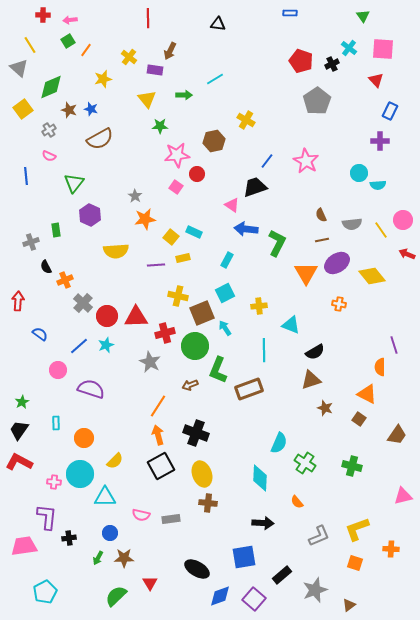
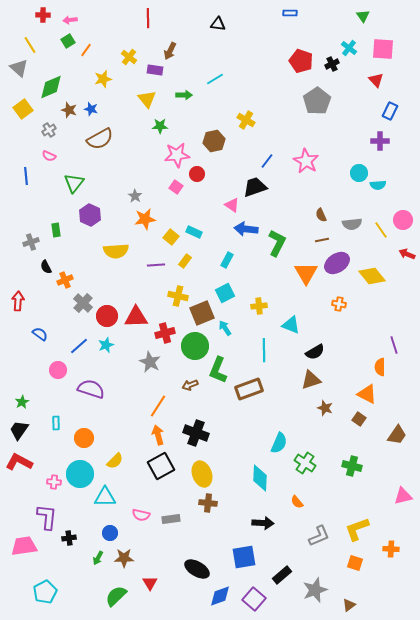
yellow rectangle at (183, 258): moved 2 px right, 3 px down; rotated 40 degrees counterclockwise
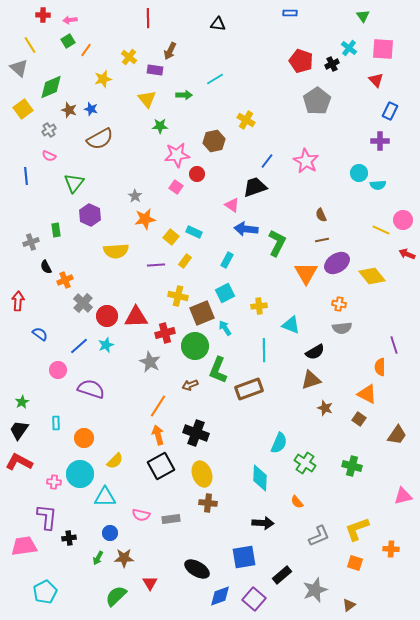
gray semicircle at (352, 224): moved 10 px left, 104 px down
yellow line at (381, 230): rotated 30 degrees counterclockwise
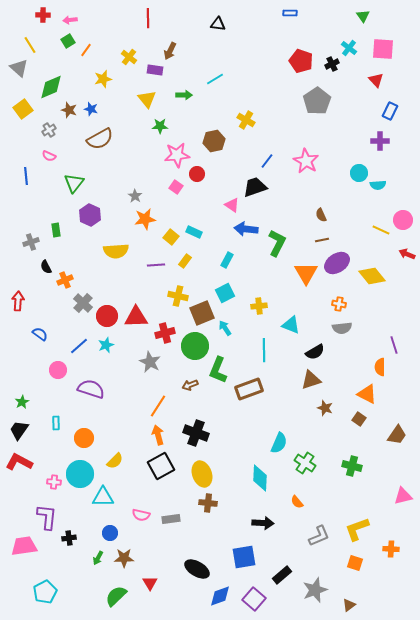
cyan triangle at (105, 497): moved 2 px left
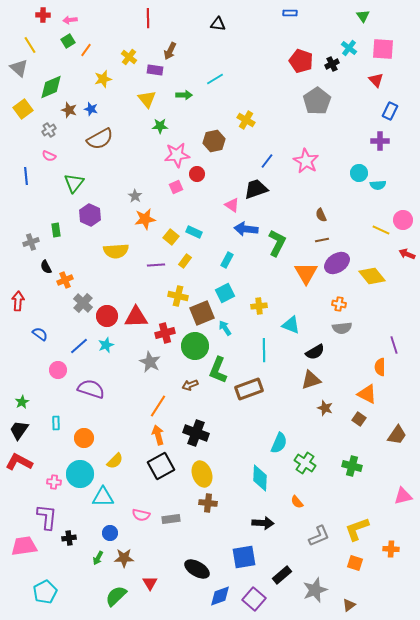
pink square at (176, 187): rotated 32 degrees clockwise
black trapezoid at (255, 187): moved 1 px right, 2 px down
